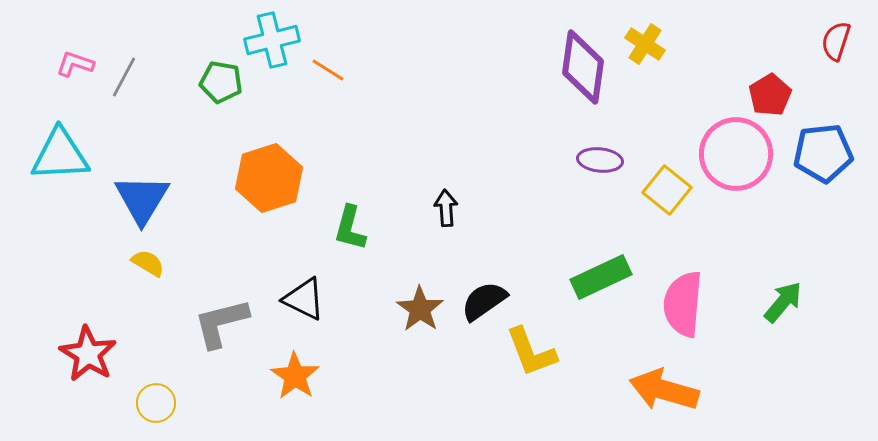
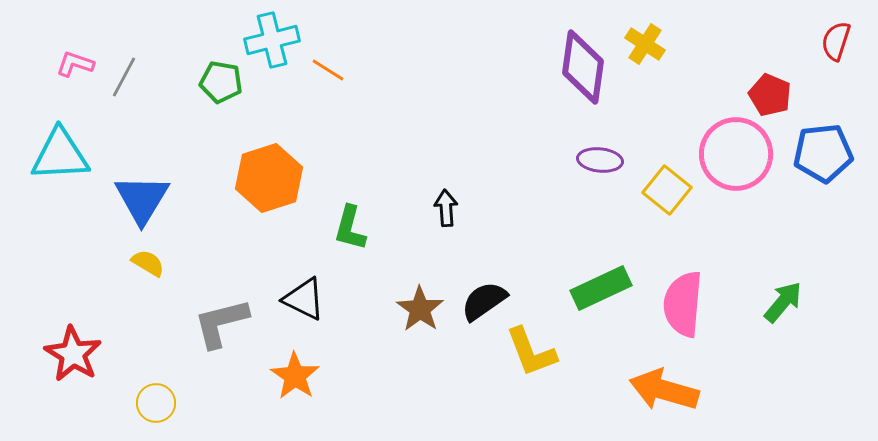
red pentagon: rotated 18 degrees counterclockwise
green rectangle: moved 11 px down
red star: moved 15 px left
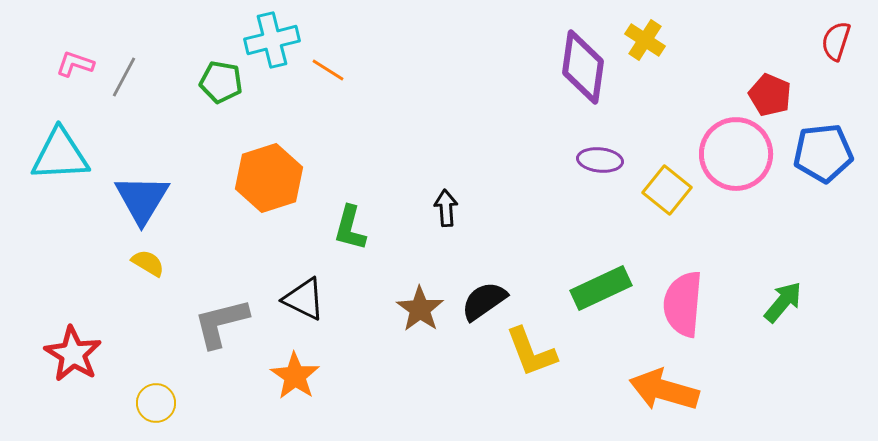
yellow cross: moved 4 px up
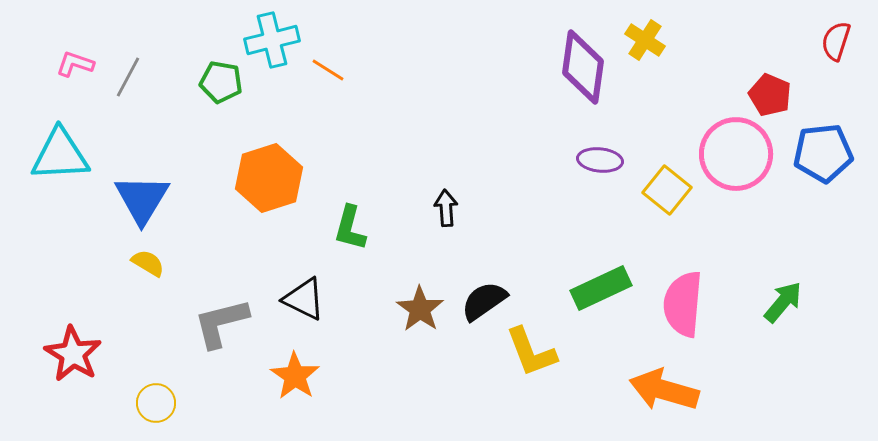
gray line: moved 4 px right
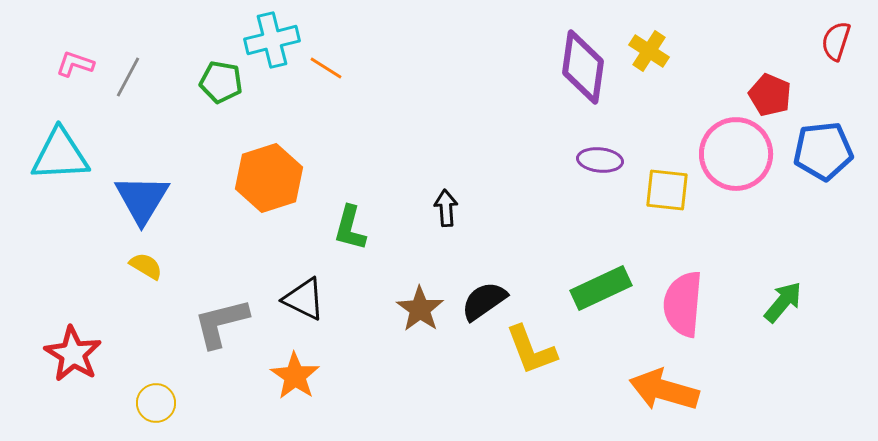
yellow cross: moved 4 px right, 11 px down
orange line: moved 2 px left, 2 px up
blue pentagon: moved 2 px up
yellow square: rotated 33 degrees counterclockwise
yellow semicircle: moved 2 px left, 3 px down
yellow L-shape: moved 2 px up
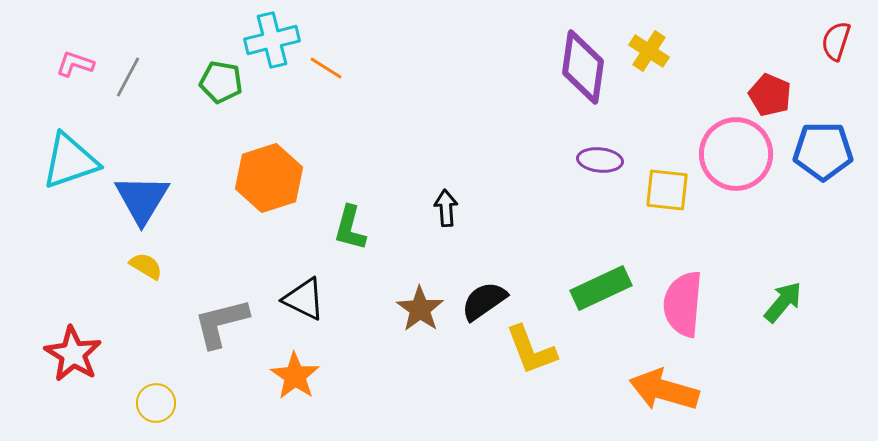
blue pentagon: rotated 6 degrees clockwise
cyan triangle: moved 10 px right, 6 px down; rotated 16 degrees counterclockwise
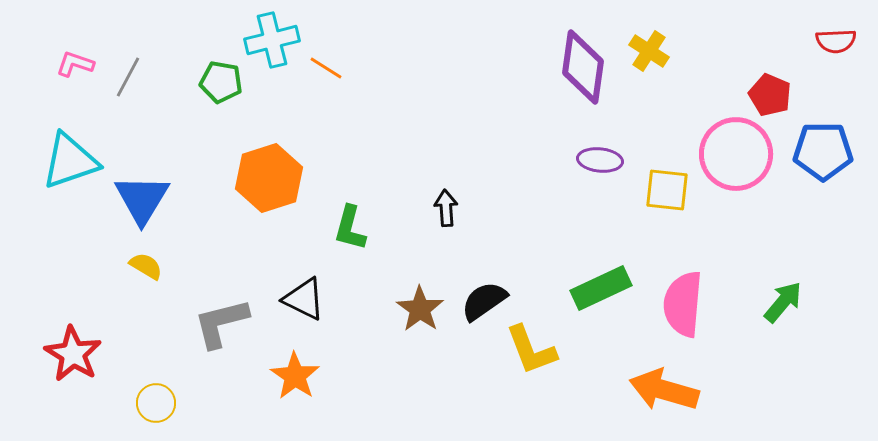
red semicircle: rotated 111 degrees counterclockwise
